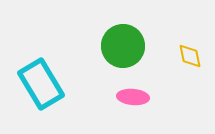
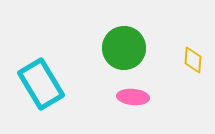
green circle: moved 1 px right, 2 px down
yellow diamond: moved 3 px right, 4 px down; rotated 16 degrees clockwise
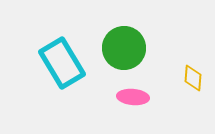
yellow diamond: moved 18 px down
cyan rectangle: moved 21 px right, 21 px up
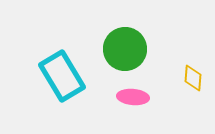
green circle: moved 1 px right, 1 px down
cyan rectangle: moved 13 px down
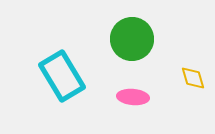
green circle: moved 7 px right, 10 px up
yellow diamond: rotated 20 degrees counterclockwise
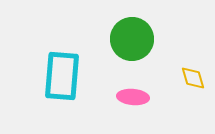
cyan rectangle: rotated 36 degrees clockwise
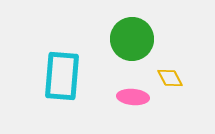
yellow diamond: moved 23 px left; rotated 12 degrees counterclockwise
